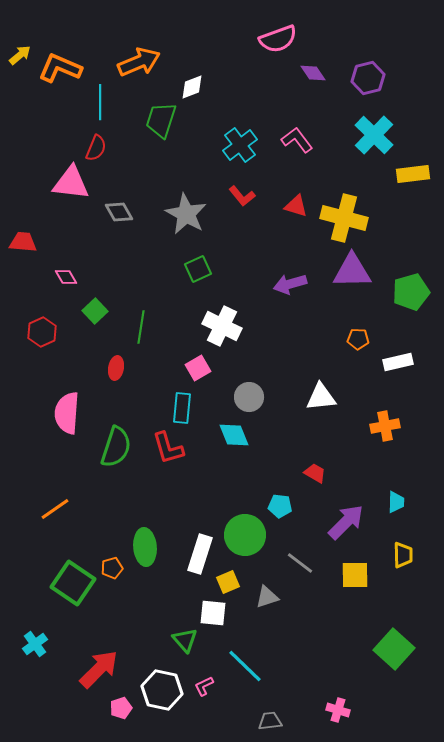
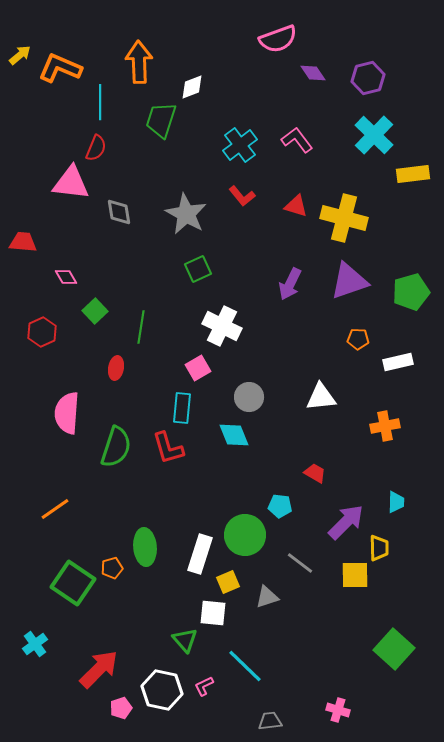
orange arrow at (139, 62): rotated 69 degrees counterclockwise
gray diamond at (119, 212): rotated 20 degrees clockwise
purple triangle at (352, 271): moved 3 px left, 10 px down; rotated 18 degrees counterclockwise
purple arrow at (290, 284): rotated 48 degrees counterclockwise
yellow trapezoid at (403, 555): moved 24 px left, 7 px up
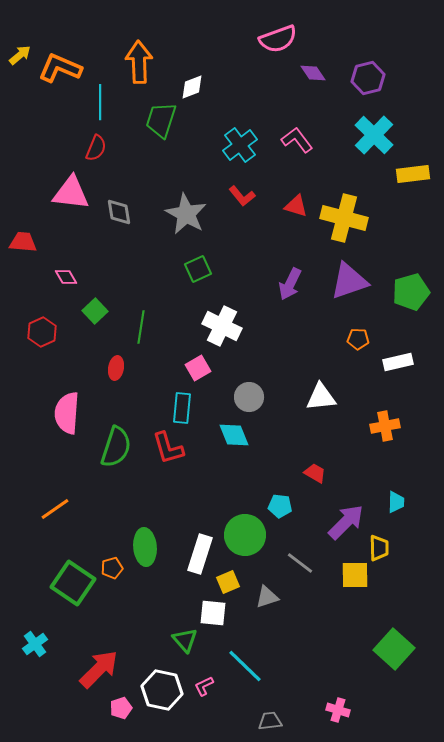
pink triangle at (71, 183): moved 10 px down
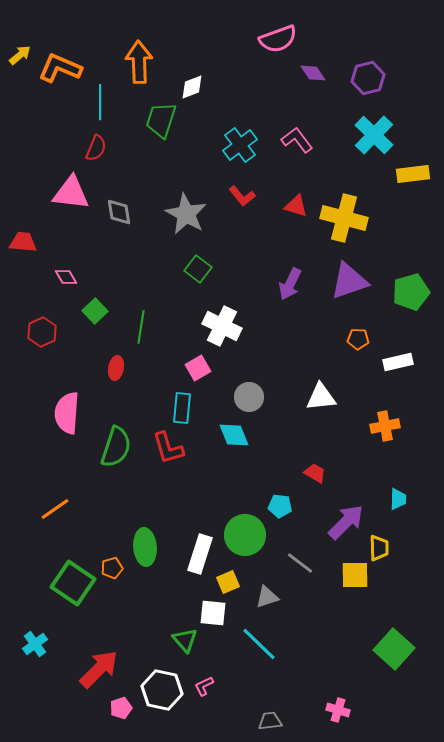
green square at (198, 269): rotated 28 degrees counterclockwise
cyan trapezoid at (396, 502): moved 2 px right, 3 px up
cyan line at (245, 666): moved 14 px right, 22 px up
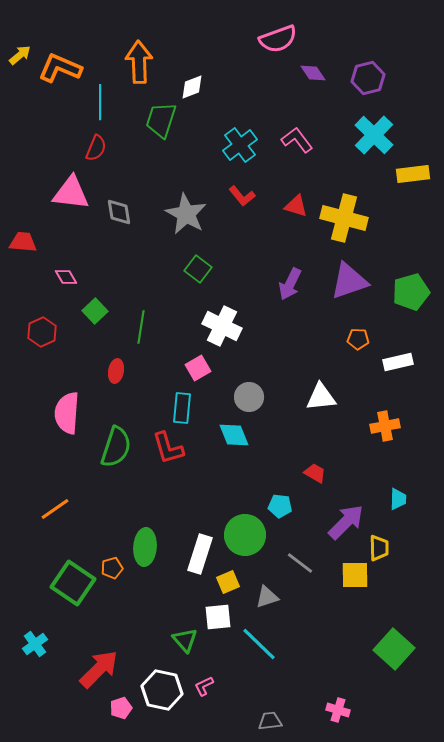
red ellipse at (116, 368): moved 3 px down
green ellipse at (145, 547): rotated 9 degrees clockwise
white square at (213, 613): moved 5 px right, 4 px down; rotated 12 degrees counterclockwise
